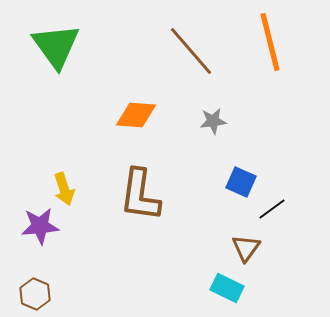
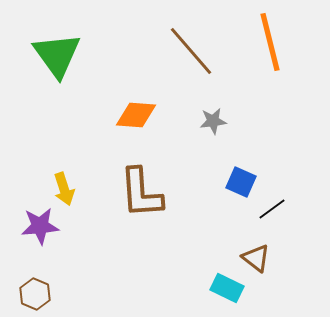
green triangle: moved 1 px right, 9 px down
brown L-shape: moved 1 px right, 2 px up; rotated 12 degrees counterclockwise
brown triangle: moved 10 px right, 10 px down; rotated 28 degrees counterclockwise
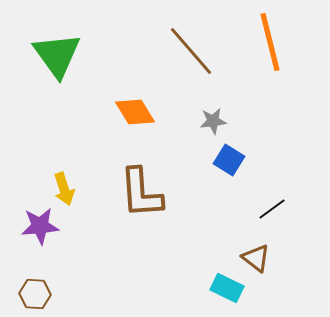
orange diamond: moved 1 px left, 3 px up; rotated 54 degrees clockwise
blue square: moved 12 px left, 22 px up; rotated 8 degrees clockwise
brown hexagon: rotated 20 degrees counterclockwise
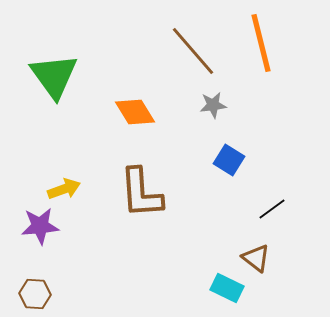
orange line: moved 9 px left, 1 px down
brown line: moved 2 px right
green triangle: moved 3 px left, 21 px down
gray star: moved 16 px up
yellow arrow: rotated 92 degrees counterclockwise
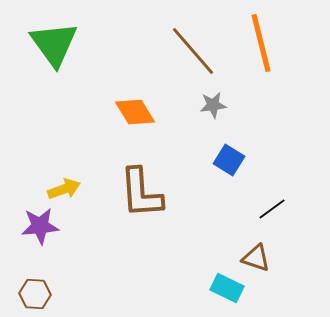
green triangle: moved 32 px up
brown triangle: rotated 20 degrees counterclockwise
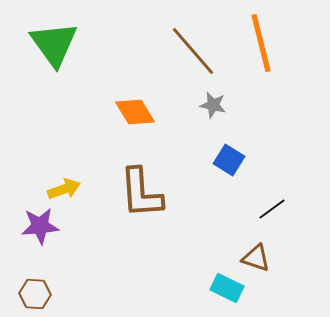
gray star: rotated 20 degrees clockwise
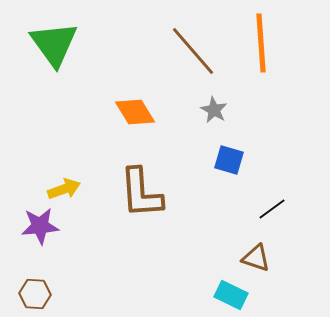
orange line: rotated 10 degrees clockwise
gray star: moved 1 px right, 5 px down; rotated 16 degrees clockwise
blue square: rotated 16 degrees counterclockwise
cyan rectangle: moved 4 px right, 7 px down
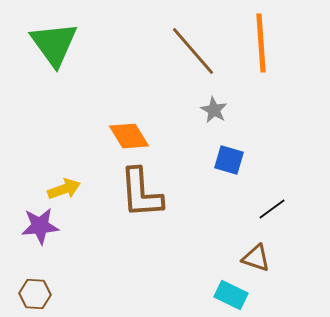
orange diamond: moved 6 px left, 24 px down
